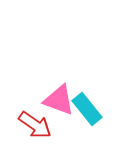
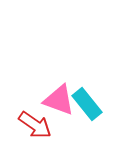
cyan rectangle: moved 5 px up
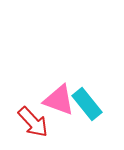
red arrow: moved 2 px left, 3 px up; rotated 12 degrees clockwise
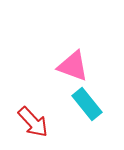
pink triangle: moved 14 px right, 34 px up
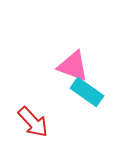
cyan rectangle: moved 12 px up; rotated 16 degrees counterclockwise
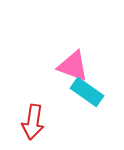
red arrow: rotated 52 degrees clockwise
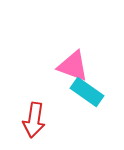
red arrow: moved 1 px right, 2 px up
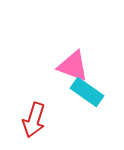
red arrow: rotated 8 degrees clockwise
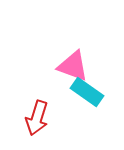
red arrow: moved 3 px right, 2 px up
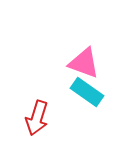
pink triangle: moved 11 px right, 3 px up
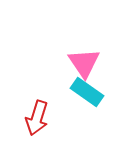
pink triangle: rotated 36 degrees clockwise
